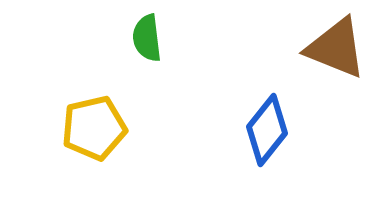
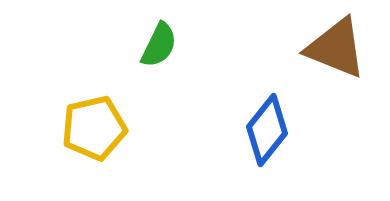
green semicircle: moved 12 px right, 7 px down; rotated 147 degrees counterclockwise
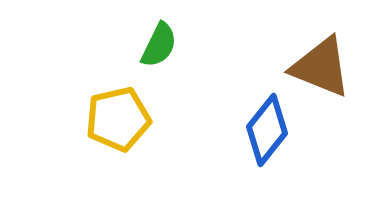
brown triangle: moved 15 px left, 19 px down
yellow pentagon: moved 24 px right, 9 px up
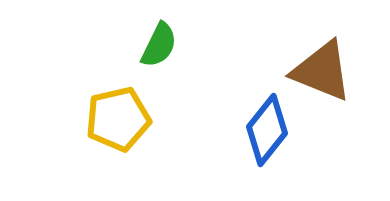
brown triangle: moved 1 px right, 4 px down
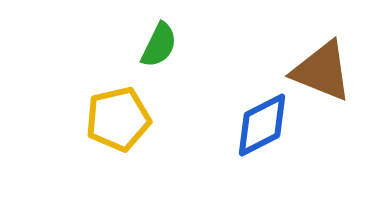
blue diamond: moved 5 px left, 5 px up; rotated 24 degrees clockwise
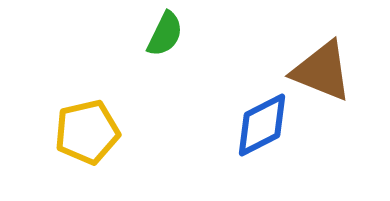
green semicircle: moved 6 px right, 11 px up
yellow pentagon: moved 31 px left, 13 px down
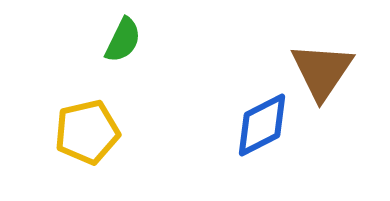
green semicircle: moved 42 px left, 6 px down
brown triangle: rotated 42 degrees clockwise
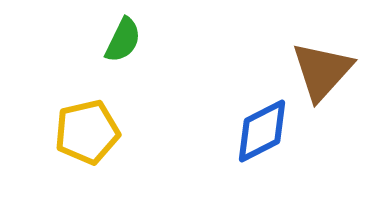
brown triangle: rotated 8 degrees clockwise
blue diamond: moved 6 px down
